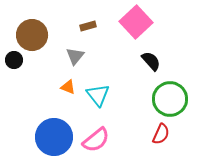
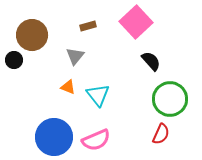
pink semicircle: rotated 16 degrees clockwise
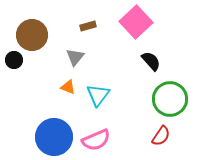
gray triangle: moved 1 px down
cyan triangle: rotated 15 degrees clockwise
red semicircle: moved 2 px down; rotated 10 degrees clockwise
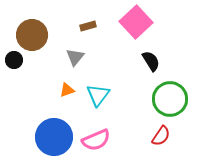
black semicircle: rotated 10 degrees clockwise
orange triangle: moved 1 px left, 3 px down; rotated 42 degrees counterclockwise
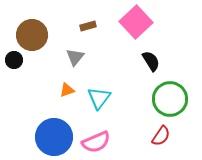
cyan triangle: moved 1 px right, 3 px down
pink semicircle: moved 2 px down
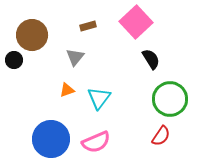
black semicircle: moved 2 px up
blue circle: moved 3 px left, 2 px down
